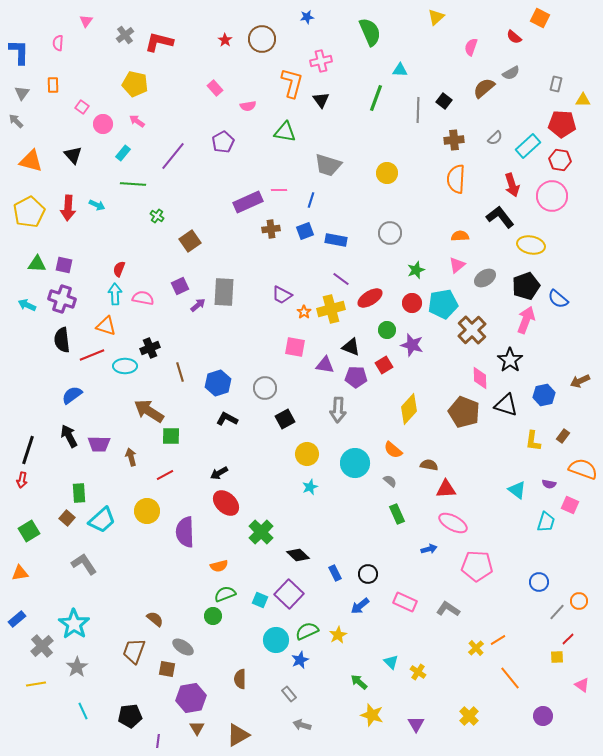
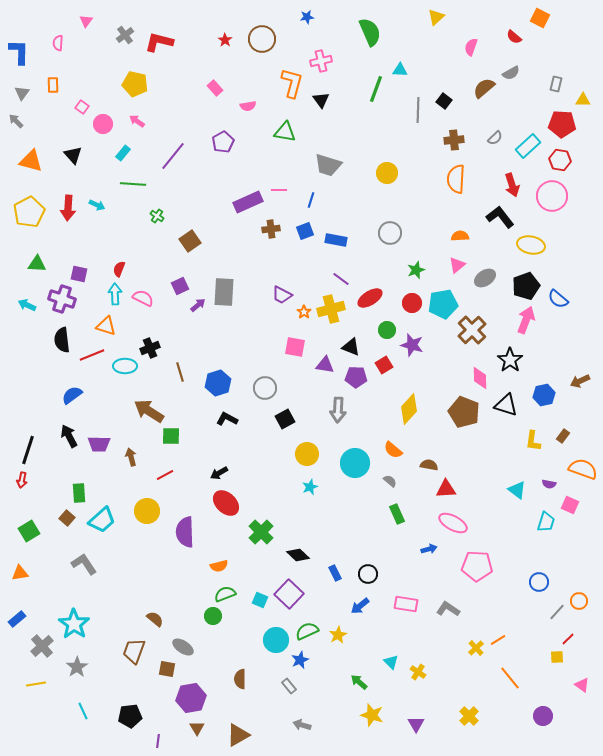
green line at (376, 98): moved 9 px up
purple square at (64, 265): moved 15 px right, 9 px down
pink semicircle at (143, 298): rotated 15 degrees clockwise
pink rectangle at (405, 602): moved 1 px right, 2 px down; rotated 15 degrees counterclockwise
gray rectangle at (289, 694): moved 8 px up
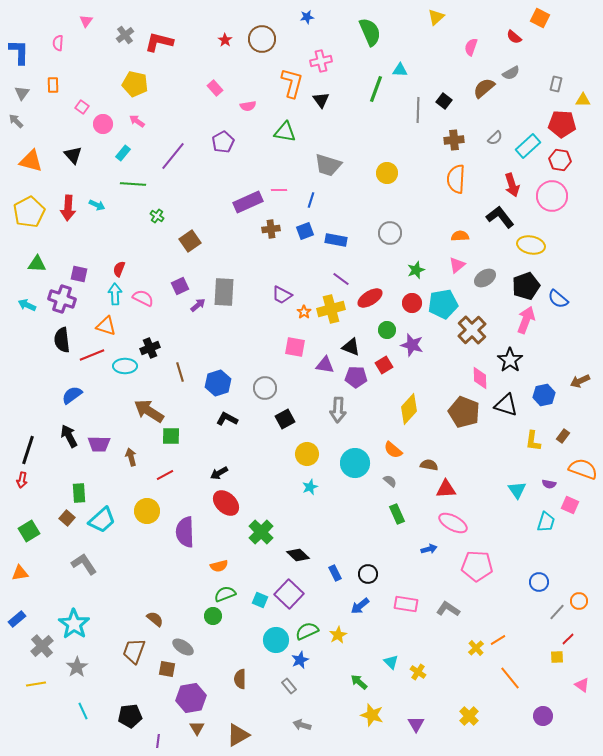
cyan triangle at (517, 490): rotated 18 degrees clockwise
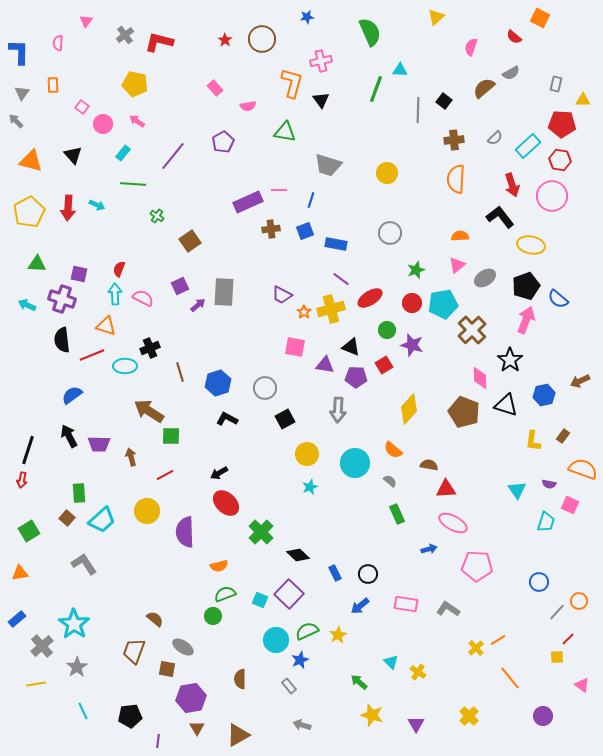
blue rectangle at (336, 240): moved 4 px down
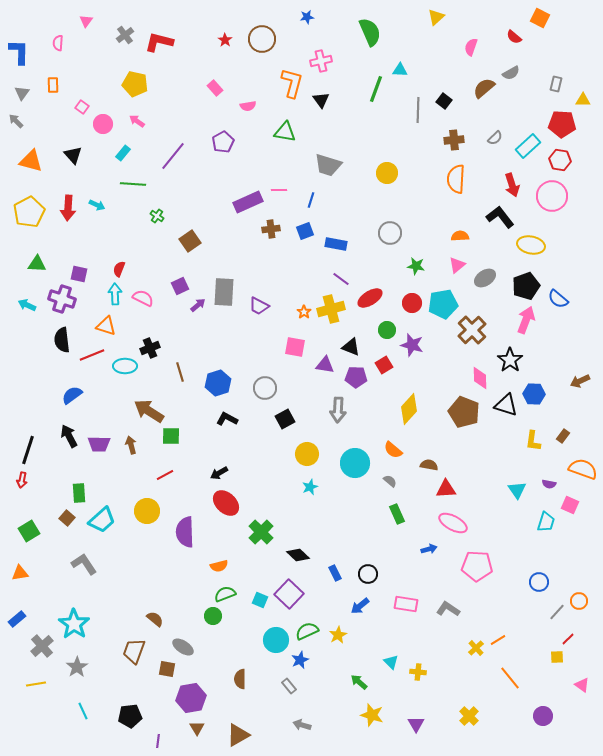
green star at (416, 270): moved 4 px up; rotated 30 degrees clockwise
purple trapezoid at (282, 295): moved 23 px left, 11 px down
blue hexagon at (544, 395): moved 10 px left, 1 px up; rotated 15 degrees clockwise
brown arrow at (131, 457): moved 12 px up
yellow cross at (418, 672): rotated 28 degrees counterclockwise
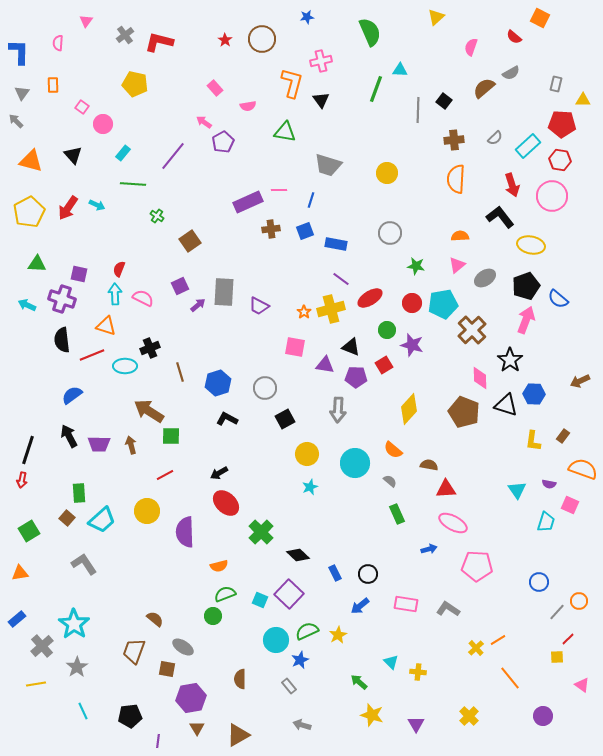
pink arrow at (137, 121): moved 67 px right, 1 px down
red arrow at (68, 208): rotated 30 degrees clockwise
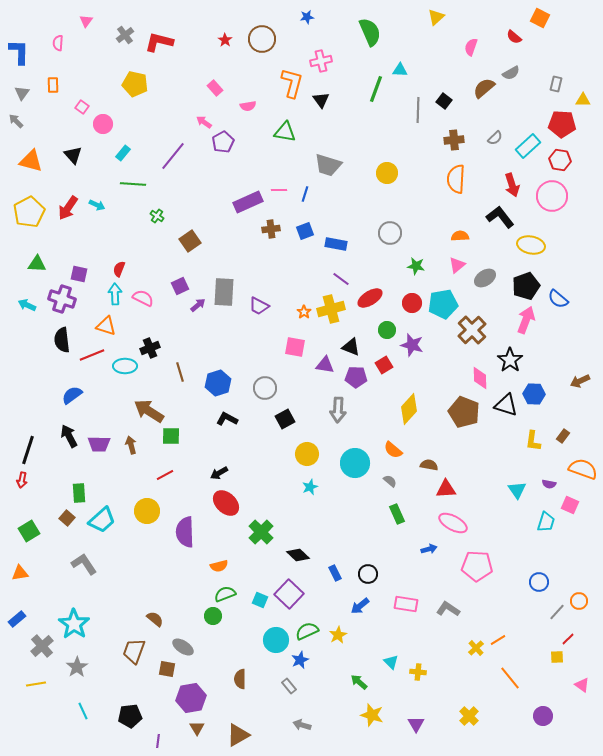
blue line at (311, 200): moved 6 px left, 6 px up
